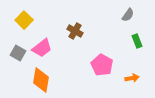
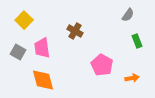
pink trapezoid: rotated 120 degrees clockwise
gray square: moved 1 px up
orange diamond: moved 2 px right; rotated 25 degrees counterclockwise
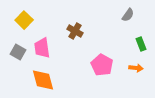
green rectangle: moved 4 px right, 3 px down
orange arrow: moved 4 px right, 10 px up; rotated 16 degrees clockwise
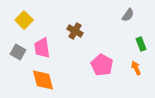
orange arrow: rotated 120 degrees counterclockwise
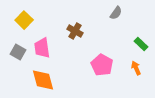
gray semicircle: moved 12 px left, 2 px up
green rectangle: rotated 24 degrees counterclockwise
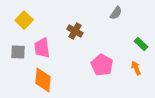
gray square: rotated 28 degrees counterclockwise
orange diamond: rotated 20 degrees clockwise
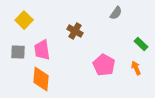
pink trapezoid: moved 2 px down
pink pentagon: moved 2 px right
orange diamond: moved 2 px left, 1 px up
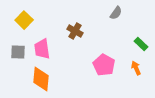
pink trapezoid: moved 1 px up
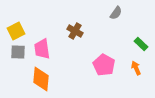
yellow square: moved 8 px left, 11 px down; rotated 18 degrees clockwise
